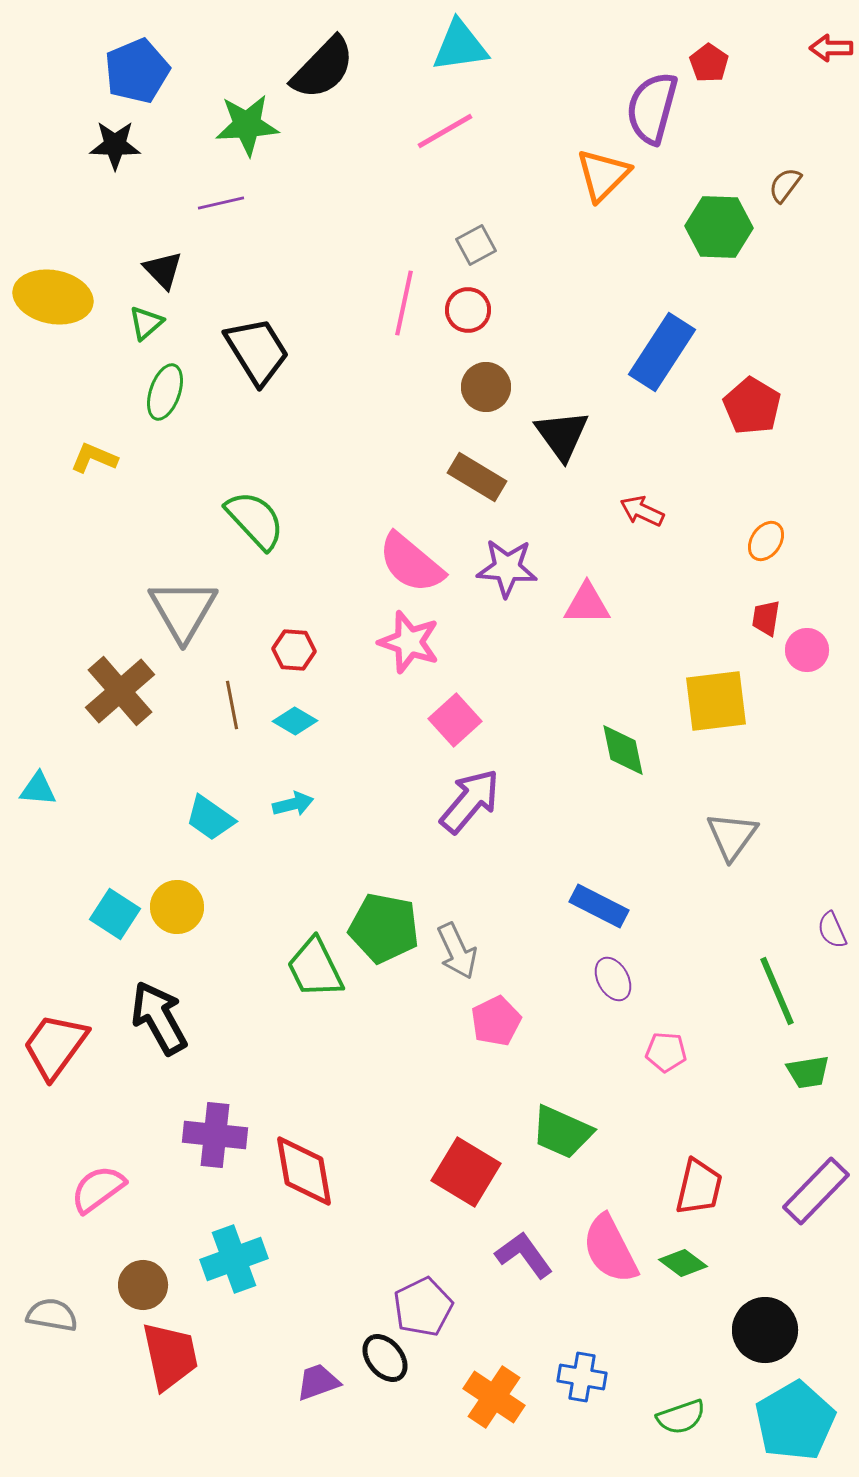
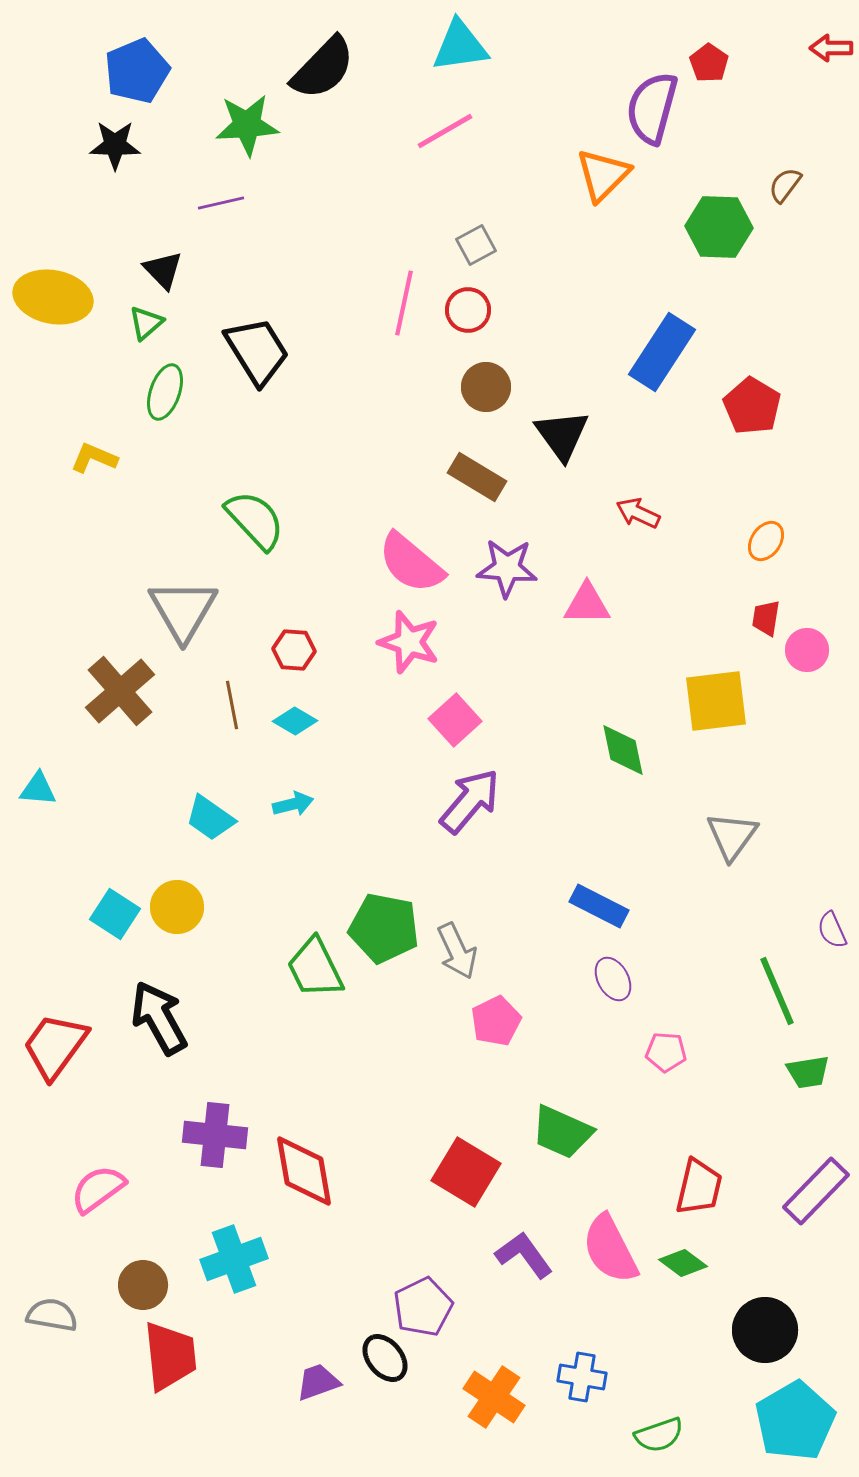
red arrow at (642, 511): moved 4 px left, 2 px down
red trapezoid at (170, 1356): rotated 6 degrees clockwise
green semicircle at (681, 1417): moved 22 px left, 18 px down
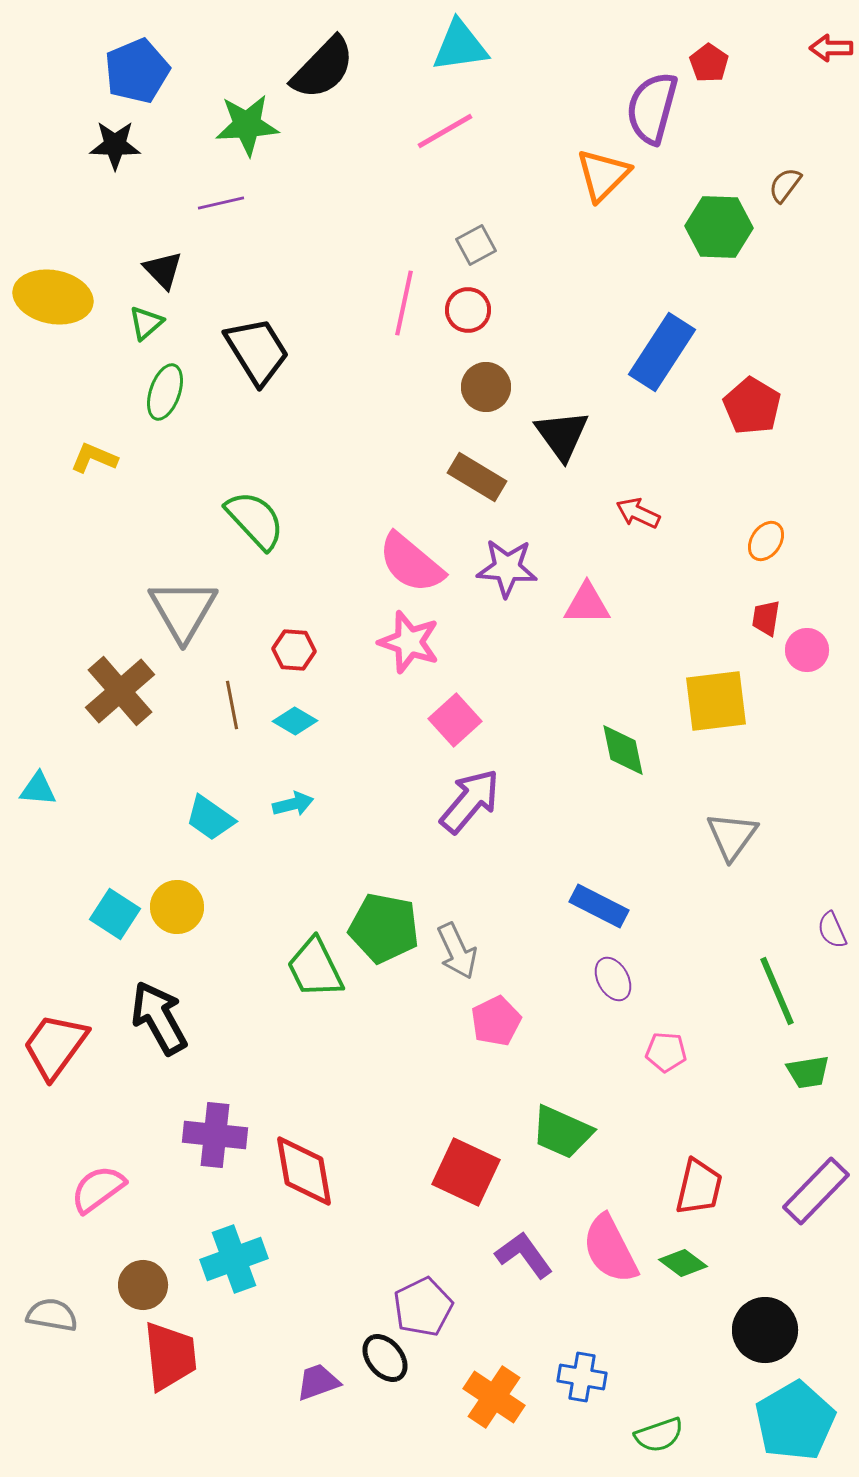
red square at (466, 1172): rotated 6 degrees counterclockwise
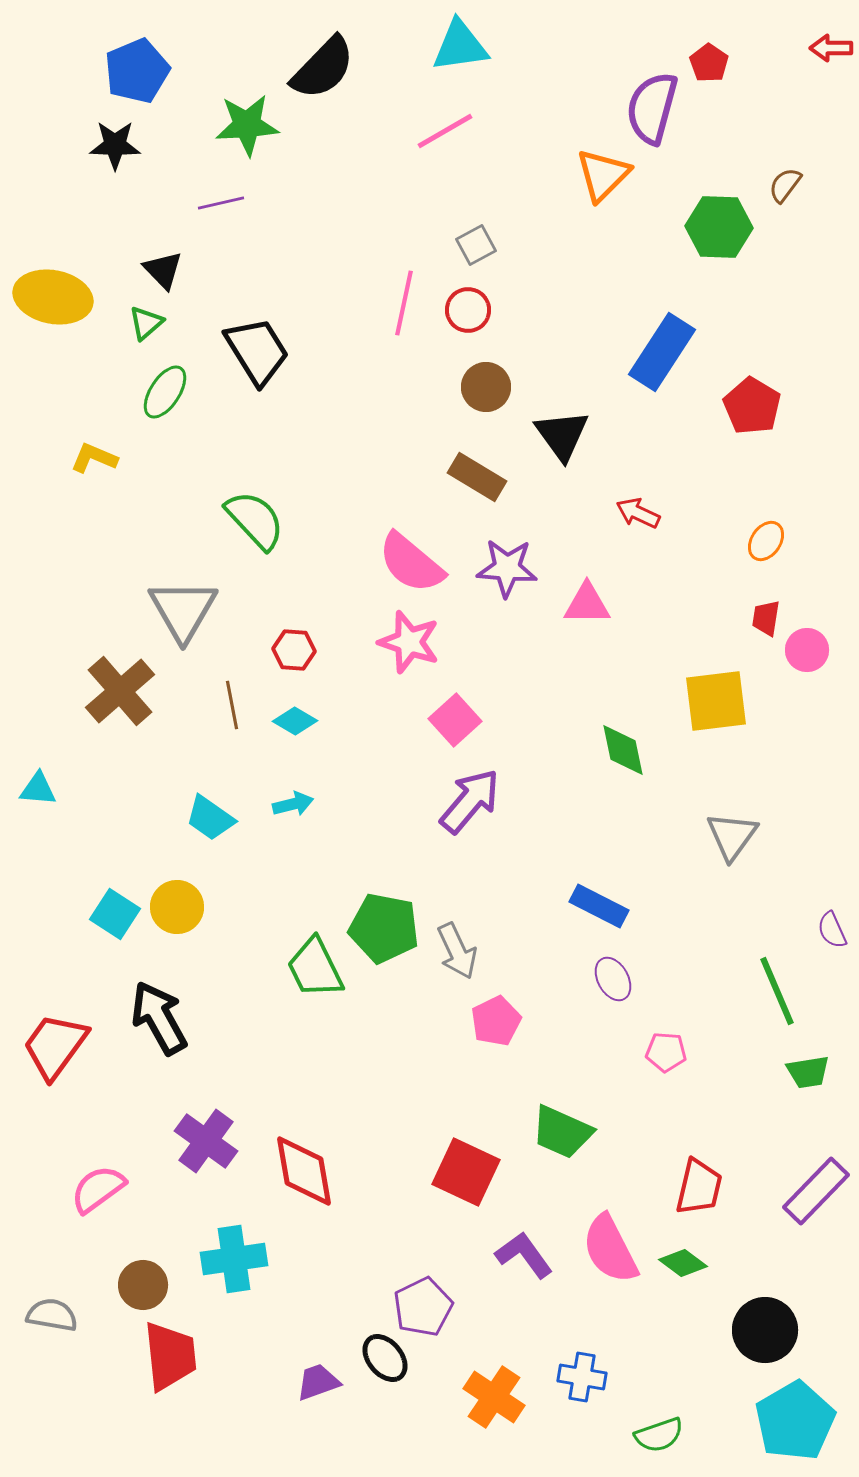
green ellipse at (165, 392): rotated 14 degrees clockwise
purple cross at (215, 1135): moved 9 px left, 6 px down; rotated 30 degrees clockwise
cyan cross at (234, 1259): rotated 12 degrees clockwise
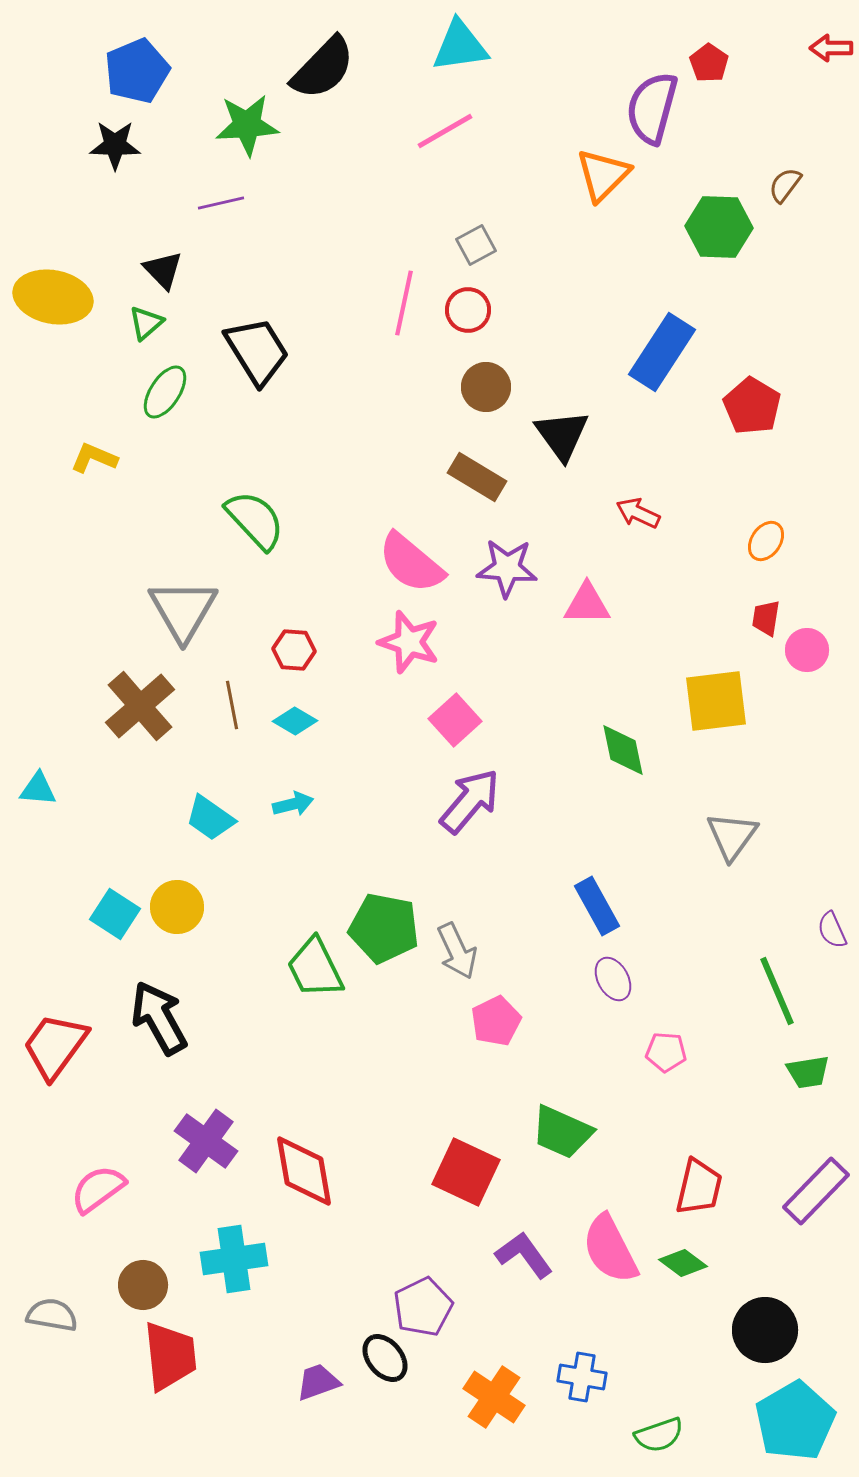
brown cross at (120, 691): moved 20 px right, 15 px down
blue rectangle at (599, 906): moved 2 px left; rotated 34 degrees clockwise
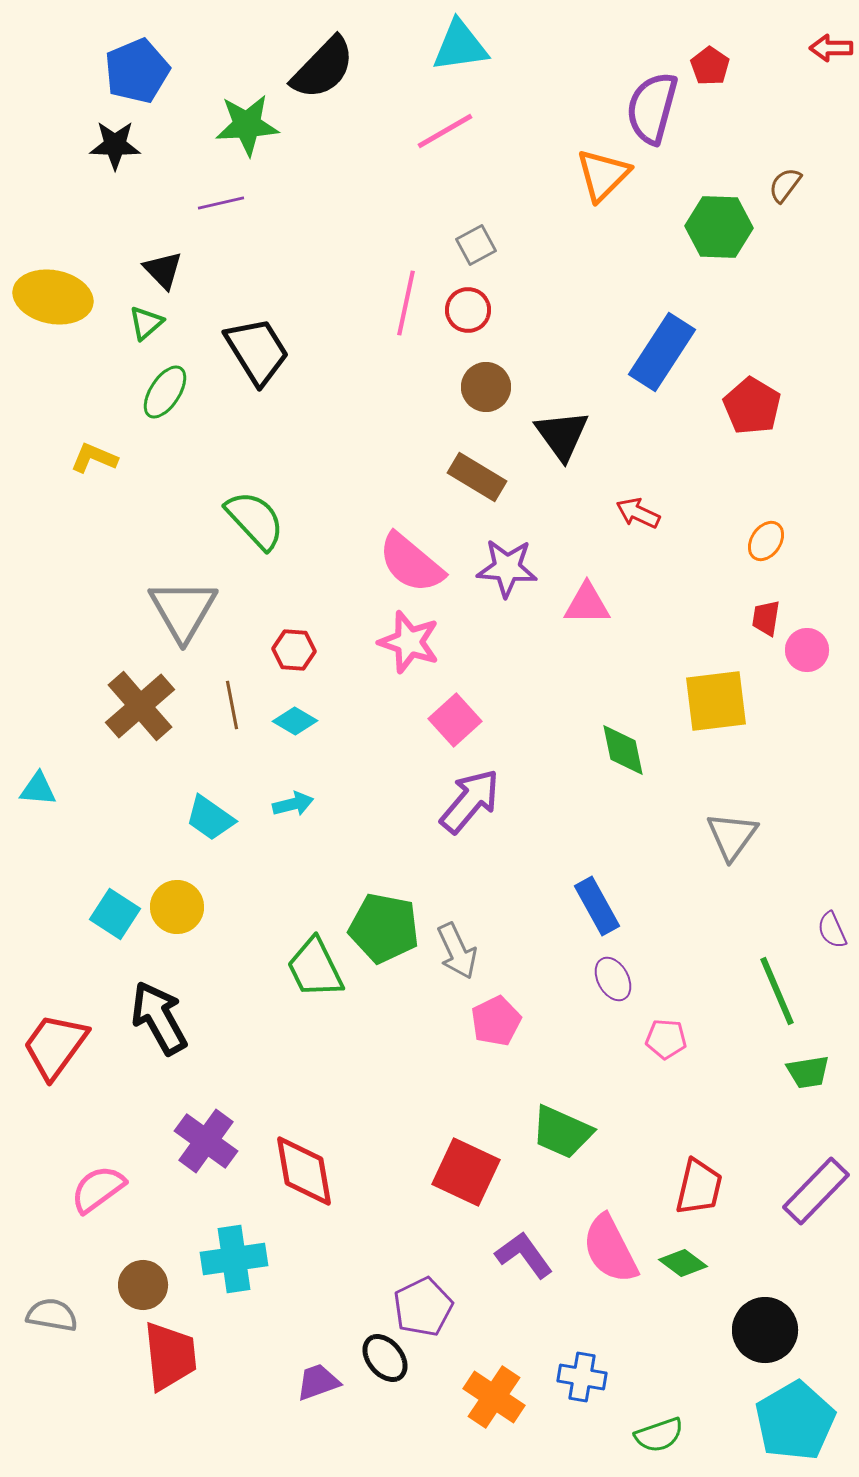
red pentagon at (709, 63): moved 1 px right, 3 px down
pink line at (404, 303): moved 2 px right
pink pentagon at (666, 1052): moved 13 px up
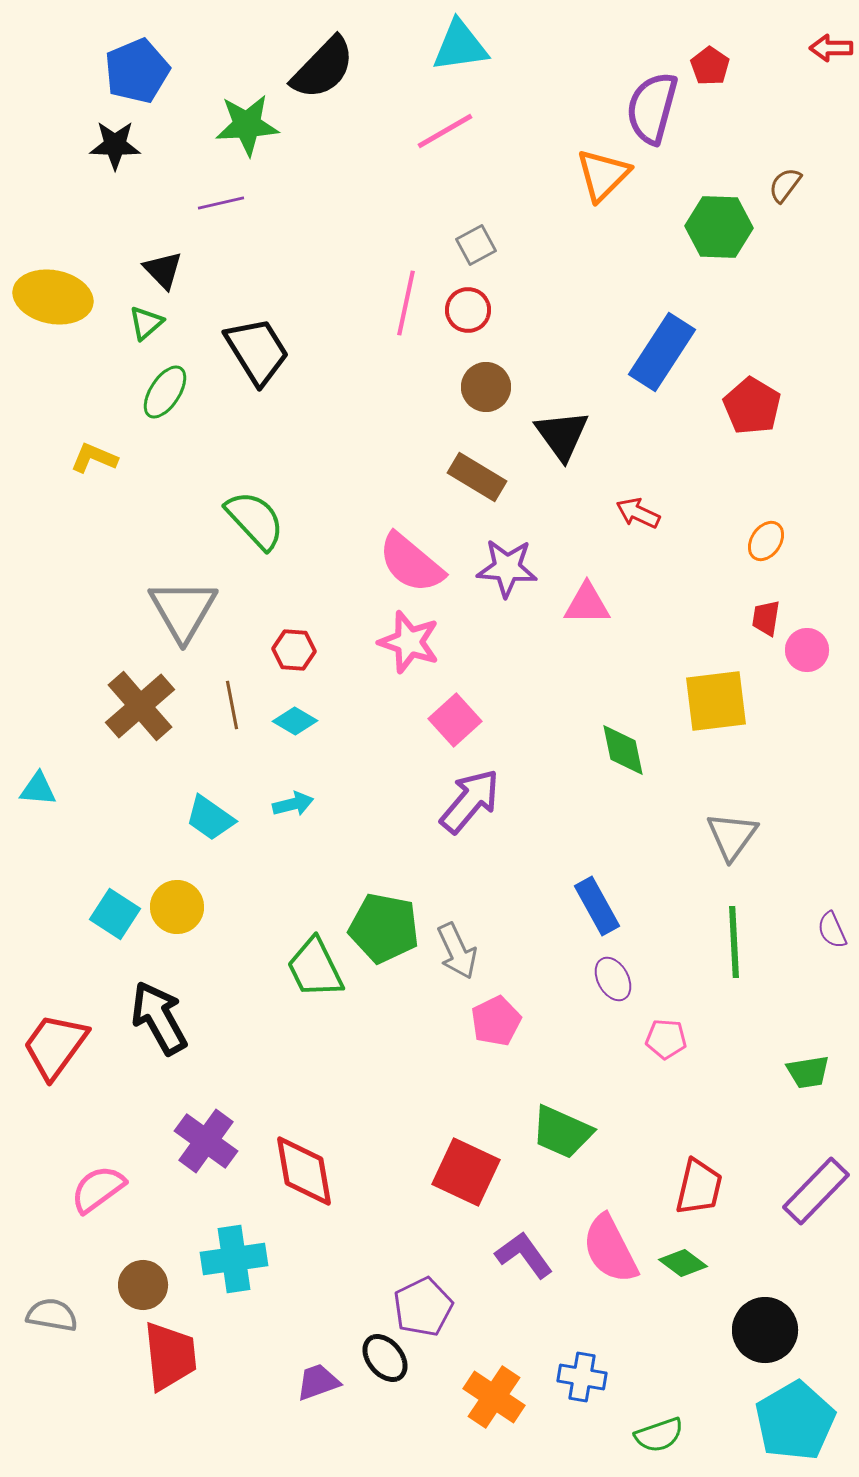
green line at (777, 991): moved 43 px left, 49 px up; rotated 20 degrees clockwise
